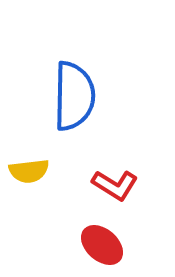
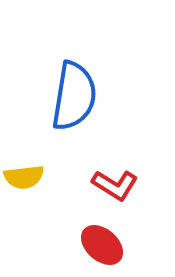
blue semicircle: rotated 8 degrees clockwise
yellow semicircle: moved 5 px left, 6 px down
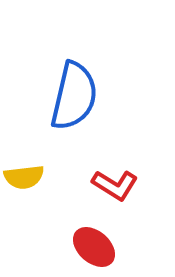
blue semicircle: rotated 4 degrees clockwise
red ellipse: moved 8 px left, 2 px down
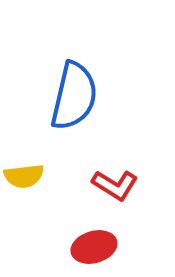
yellow semicircle: moved 1 px up
red ellipse: rotated 57 degrees counterclockwise
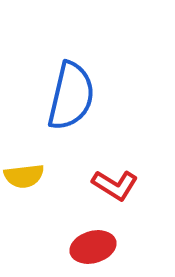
blue semicircle: moved 3 px left
red ellipse: moved 1 px left
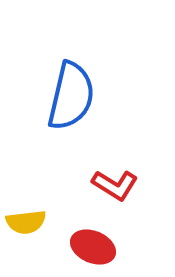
yellow semicircle: moved 2 px right, 46 px down
red ellipse: rotated 39 degrees clockwise
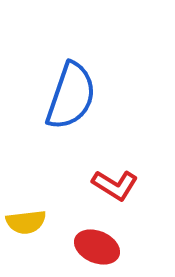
blue semicircle: rotated 6 degrees clockwise
red ellipse: moved 4 px right
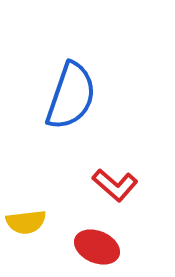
red L-shape: rotated 9 degrees clockwise
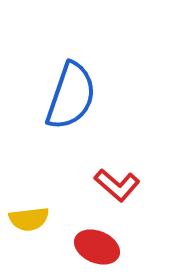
red L-shape: moved 2 px right
yellow semicircle: moved 3 px right, 3 px up
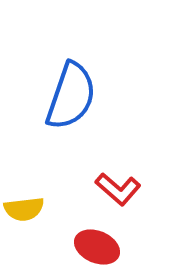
red L-shape: moved 1 px right, 4 px down
yellow semicircle: moved 5 px left, 10 px up
